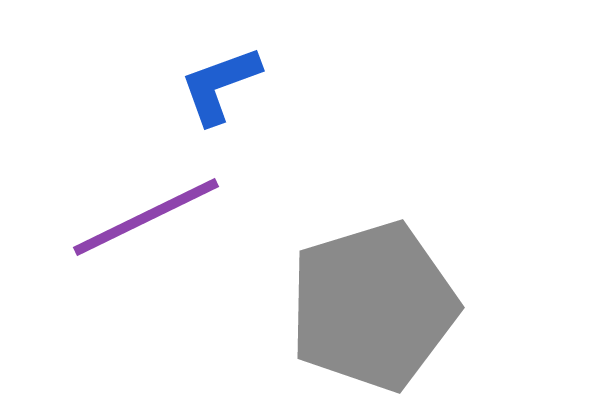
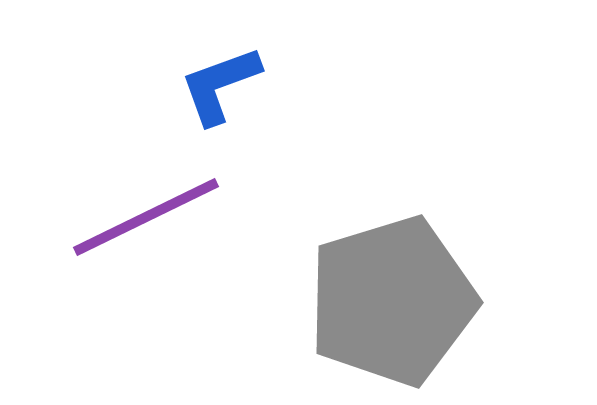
gray pentagon: moved 19 px right, 5 px up
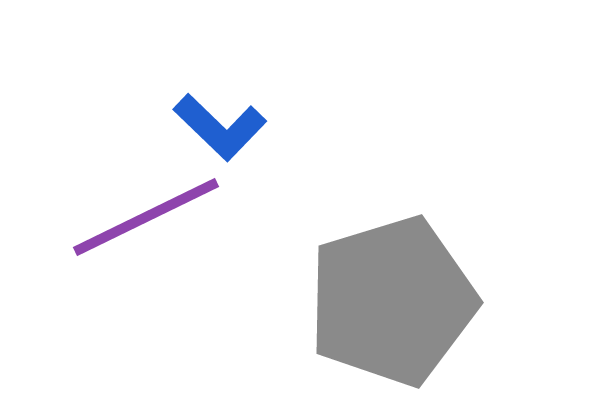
blue L-shape: moved 42 px down; rotated 116 degrees counterclockwise
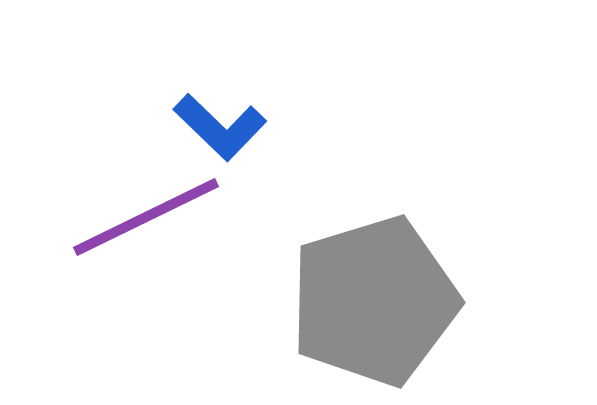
gray pentagon: moved 18 px left
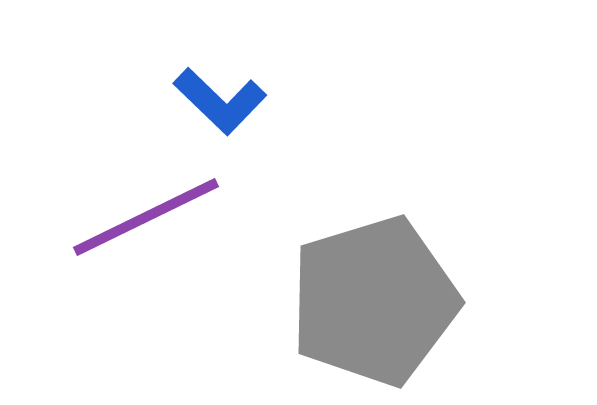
blue L-shape: moved 26 px up
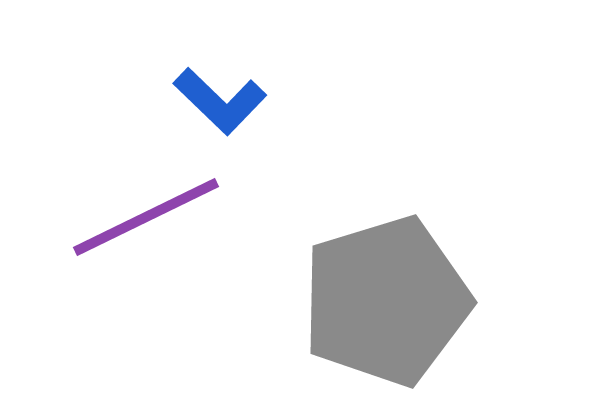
gray pentagon: moved 12 px right
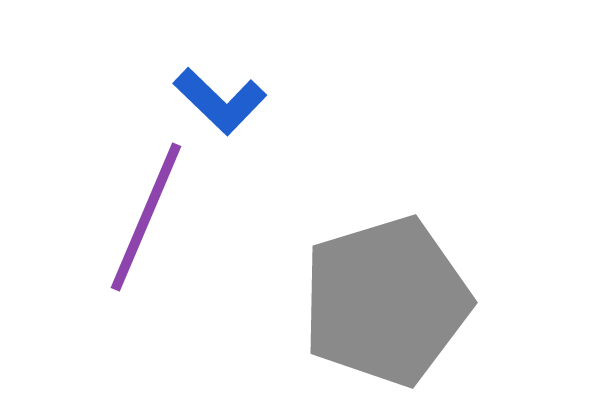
purple line: rotated 41 degrees counterclockwise
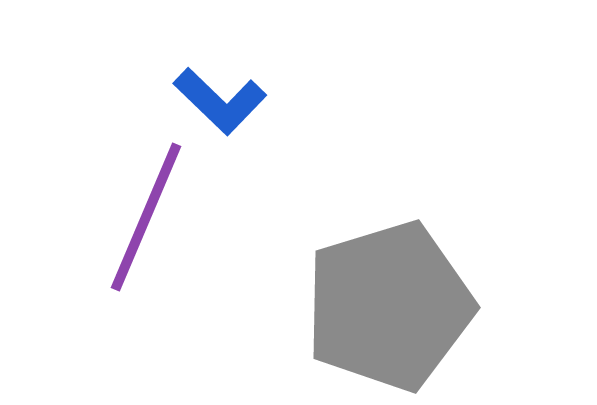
gray pentagon: moved 3 px right, 5 px down
